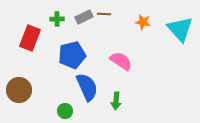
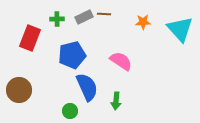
orange star: rotated 14 degrees counterclockwise
green circle: moved 5 px right
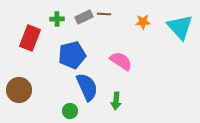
cyan triangle: moved 2 px up
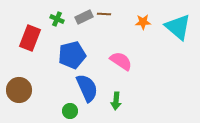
green cross: rotated 24 degrees clockwise
cyan triangle: moved 2 px left; rotated 8 degrees counterclockwise
blue semicircle: moved 1 px down
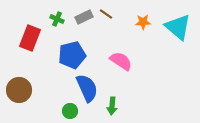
brown line: moved 2 px right; rotated 32 degrees clockwise
green arrow: moved 4 px left, 5 px down
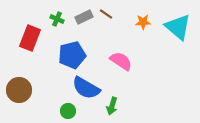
blue semicircle: moved 1 px left; rotated 144 degrees clockwise
green arrow: rotated 12 degrees clockwise
green circle: moved 2 px left
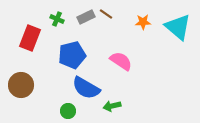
gray rectangle: moved 2 px right
brown circle: moved 2 px right, 5 px up
green arrow: rotated 60 degrees clockwise
